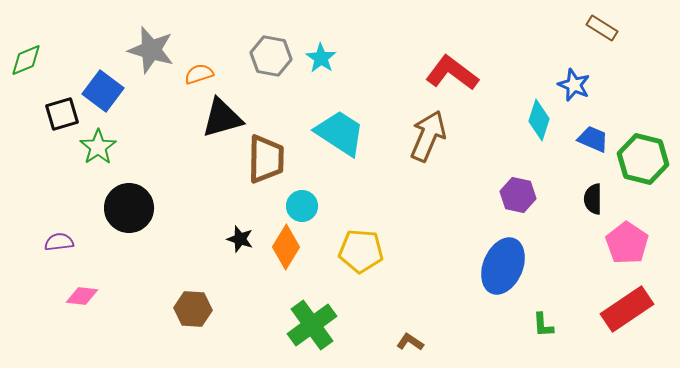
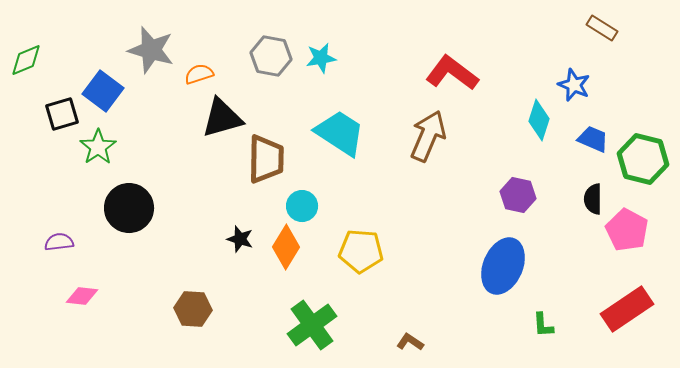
cyan star: rotated 28 degrees clockwise
pink pentagon: moved 13 px up; rotated 6 degrees counterclockwise
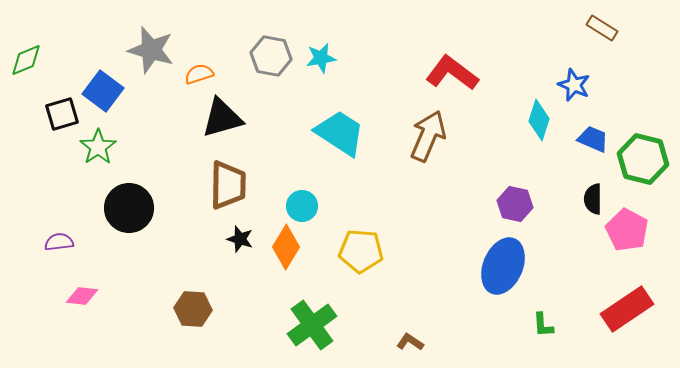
brown trapezoid: moved 38 px left, 26 px down
purple hexagon: moved 3 px left, 9 px down
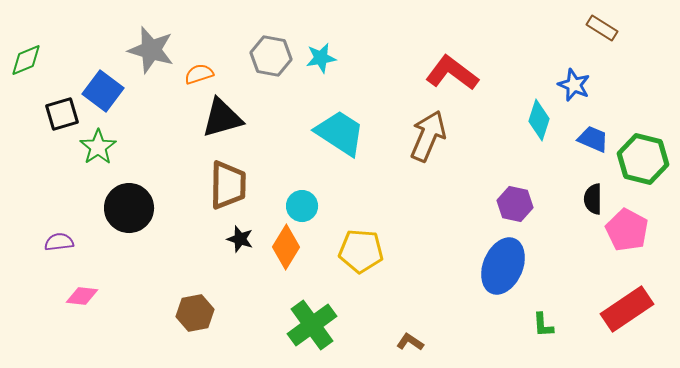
brown hexagon: moved 2 px right, 4 px down; rotated 15 degrees counterclockwise
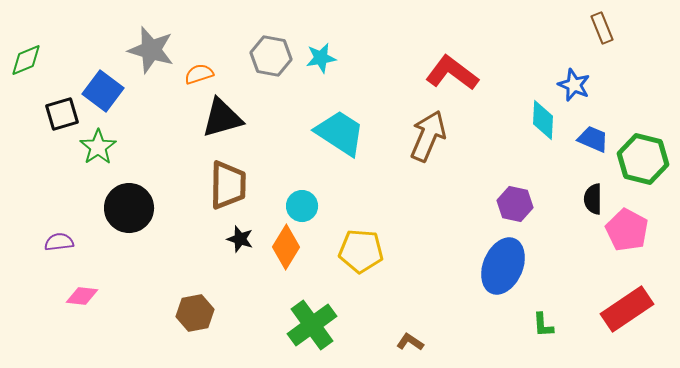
brown rectangle: rotated 36 degrees clockwise
cyan diamond: moved 4 px right; rotated 15 degrees counterclockwise
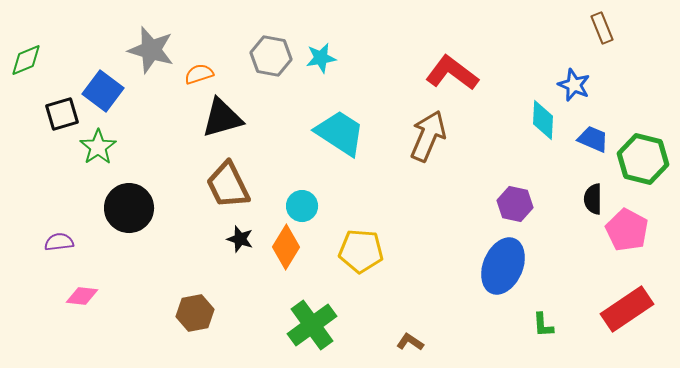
brown trapezoid: rotated 153 degrees clockwise
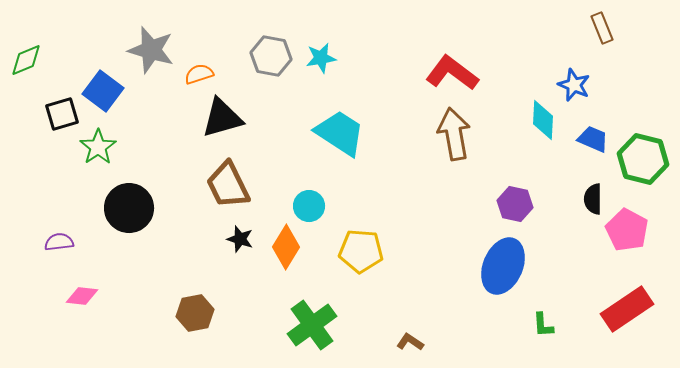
brown arrow: moved 26 px right, 2 px up; rotated 33 degrees counterclockwise
cyan circle: moved 7 px right
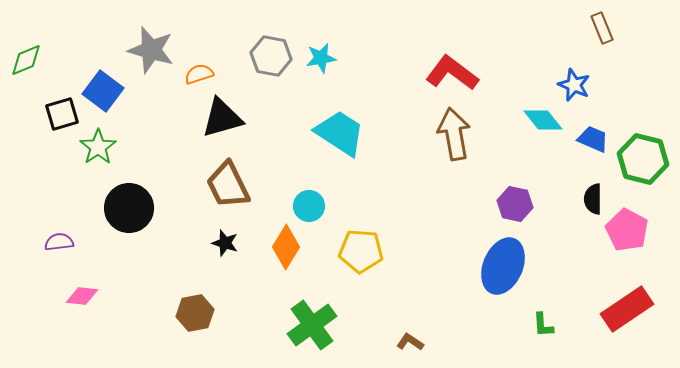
cyan diamond: rotated 42 degrees counterclockwise
black star: moved 15 px left, 4 px down
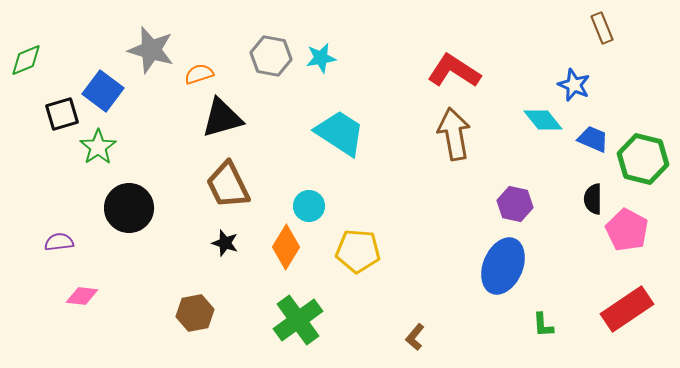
red L-shape: moved 2 px right, 2 px up; rotated 4 degrees counterclockwise
yellow pentagon: moved 3 px left
green cross: moved 14 px left, 5 px up
brown L-shape: moved 5 px right, 5 px up; rotated 84 degrees counterclockwise
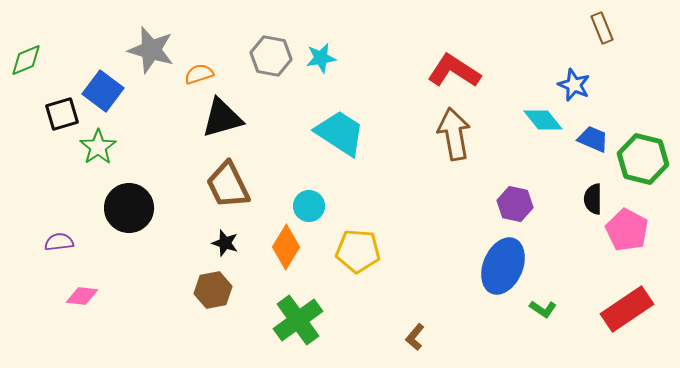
brown hexagon: moved 18 px right, 23 px up
green L-shape: moved 16 px up; rotated 52 degrees counterclockwise
